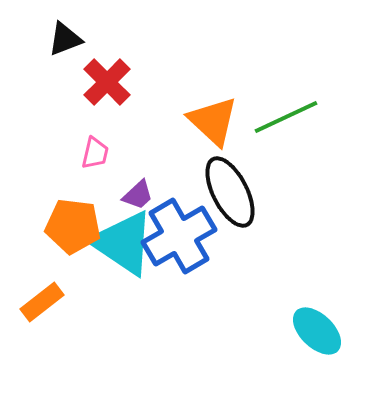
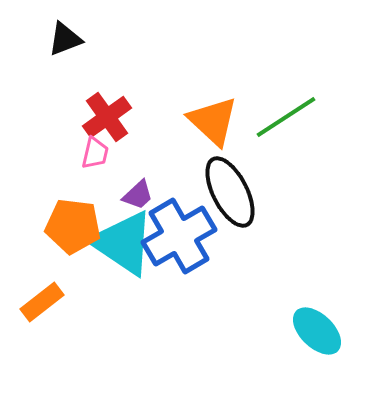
red cross: moved 35 px down; rotated 9 degrees clockwise
green line: rotated 8 degrees counterclockwise
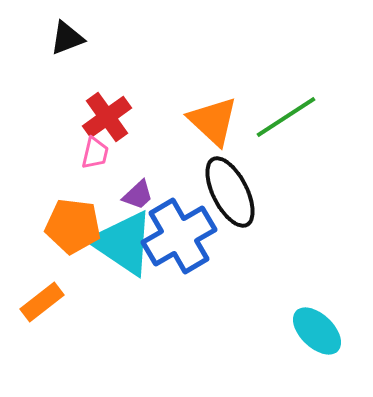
black triangle: moved 2 px right, 1 px up
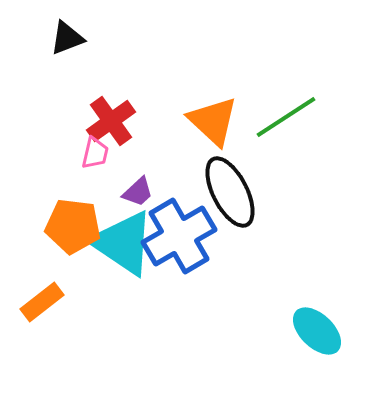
red cross: moved 4 px right, 4 px down
purple trapezoid: moved 3 px up
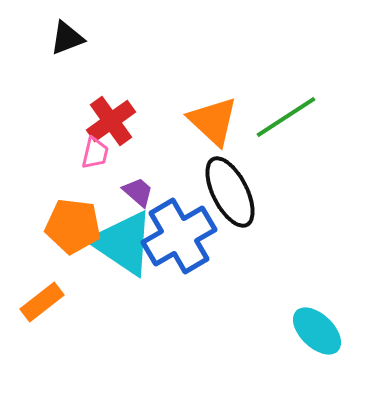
purple trapezoid: rotated 96 degrees counterclockwise
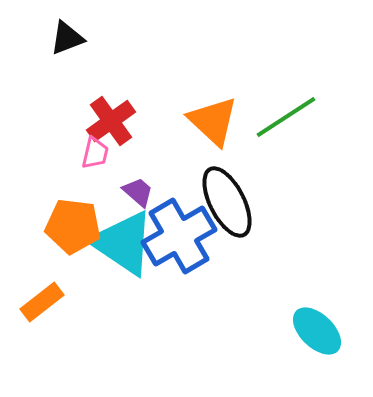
black ellipse: moved 3 px left, 10 px down
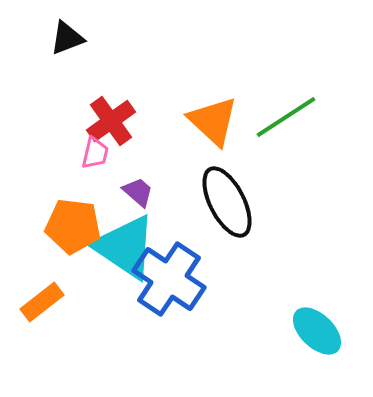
blue cross: moved 10 px left, 43 px down; rotated 26 degrees counterclockwise
cyan triangle: moved 2 px right, 4 px down
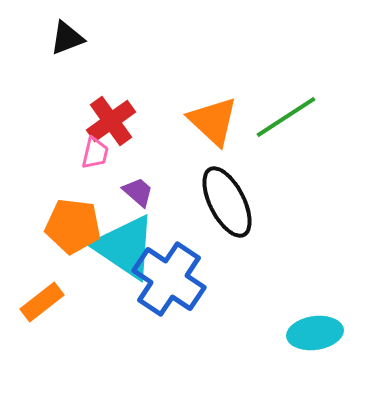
cyan ellipse: moved 2 px left, 2 px down; rotated 52 degrees counterclockwise
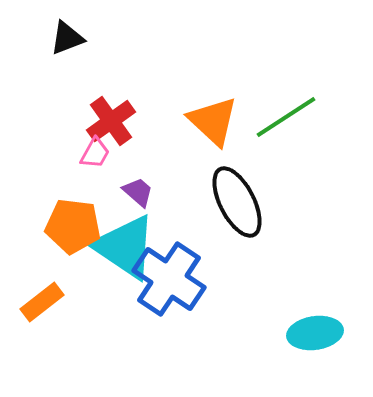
pink trapezoid: rotated 16 degrees clockwise
black ellipse: moved 10 px right
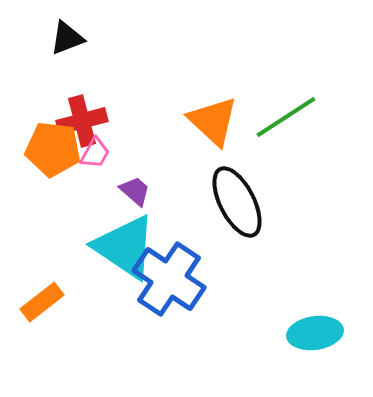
red cross: moved 29 px left; rotated 21 degrees clockwise
purple trapezoid: moved 3 px left, 1 px up
orange pentagon: moved 20 px left, 77 px up
